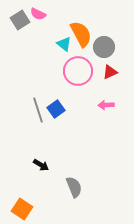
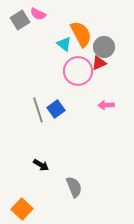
red triangle: moved 11 px left, 9 px up
orange square: rotated 10 degrees clockwise
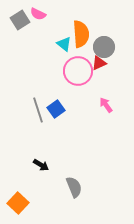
orange semicircle: rotated 24 degrees clockwise
pink arrow: rotated 56 degrees clockwise
orange square: moved 4 px left, 6 px up
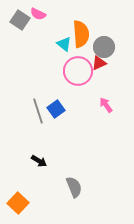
gray square: rotated 24 degrees counterclockwise
gray line: moved 1 px down
black arrow: moved 2 px left, 4 px up
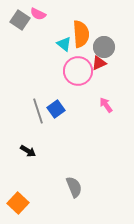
black arrow: moved 11 px left, 10 px up
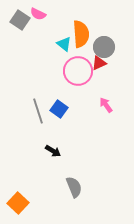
blue square: moved 3 px right; rotated 18 degrees counterclockwise
black arrow: moved 25 px right
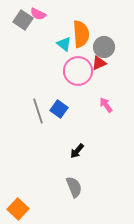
gray square: moved 3 px right
black arrow: moved 24 px right; rotated 98 degrees clockwise
orange square: moved 6 px down
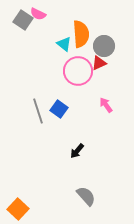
gray circle: moved 1 px up
gray semicircle: moved 12 px right, 9 px down; rotated 20 degrees counterclockwise
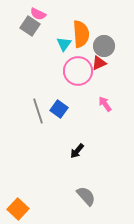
gray square: moved 7 px right, 6 px down
cyan triangle: rotated 28 degrees clockwise
pink arrow: moved 1 px left, 1 px up
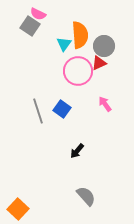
orange semicircle: moved 1 px left, 1 px down
blue square: moved 3 px right
